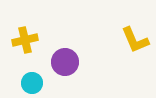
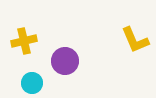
yellow cross: moved 1 px left, 1 px down
purple circle: moved 1 px up
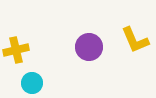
yellow cross: moved 8 px left, 9 px down
purple circle: moved 24 px right, 14 px up
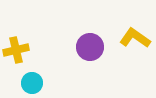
yellow L-shape: moved 2 px up; rotated 148 degrees clockwise
purple circle: moved 1 px right
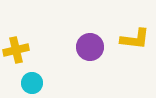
yellow L-shape: moved 1 px down; rotated 152 degrees clockwise
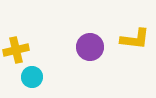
cyan circle: moved 6 px up
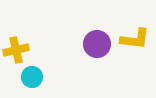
purple circle: moved 7 px right, 3 px up
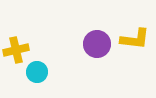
cyan circle: moved 5 px right, 5 px up
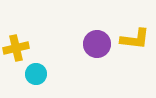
yellow cross: moved 2 px up
cyan circle: moved 1 px left, 2 px down
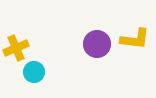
yellow cross: rotated 10 degrees counterclockwise
cyan circle: moved 2 px left, 2 px up
